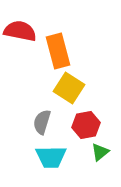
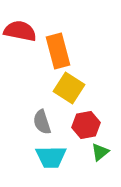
gray semicircle: rotated 35 degrees counterclockwise
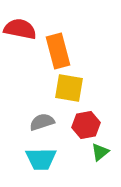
red semicircle: moved 2 px up
yellow square: rotated 24 degrees counterclockwise
gray semicircle: rotated 90 degrees clockwise
cyan trapezoid: moved 10 px left, 2 px down
